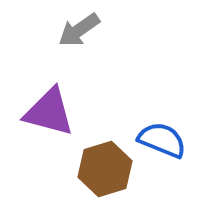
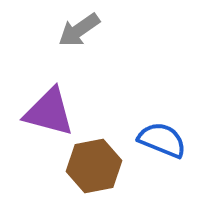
brown hexagon: moved 11 px left, 3 px up; rotated 6 degrees clockwise
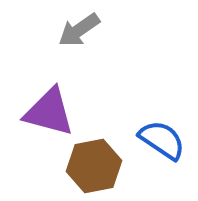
blue semicircle: rotated 12 degrees clockwise
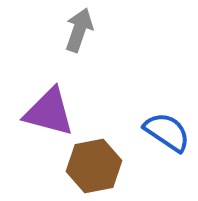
gray arrow: rotated 144 degrees clockwise
blue semicircle: moved 5 px right, 8 px up
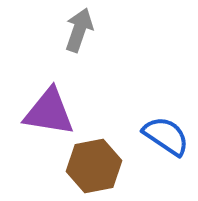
purple triangle: rotated 6 degrees counterclockwise
blue semicircle: moved 1 px left, 4 px down
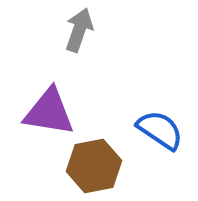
blue semicircle: moved 6 px left, 6 px up
